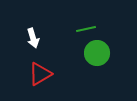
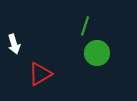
green line: moved 1 px left, 3 px up; rotated 60 degrees counterclockwise
white arrow: moved 19 px left, 6 px down
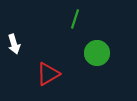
green line: moved 10 px left, 7 px up
red triangle: moved 8 px right
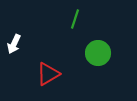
white arrow: rotated 42 degrees clockwise
green circle: moved 1 px right
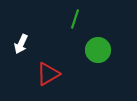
white arrow: moved 7 px right
green circle: moved 3 px up
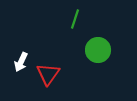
white arrow: moved 18 px down
red triangle: rotated 25 degrees counterclockwise
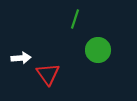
white arrow: moved 4 px up; rotated 120 degrees counterclockwise
red triangle: rotated 10 degrees counterclockwise
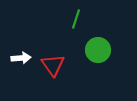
green line: moved 1 px right
red triangle: moved 5 px right, 9 px up
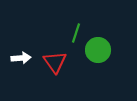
green line: moved 14 px down
red triangle: moved 2 px right, 3 px up
